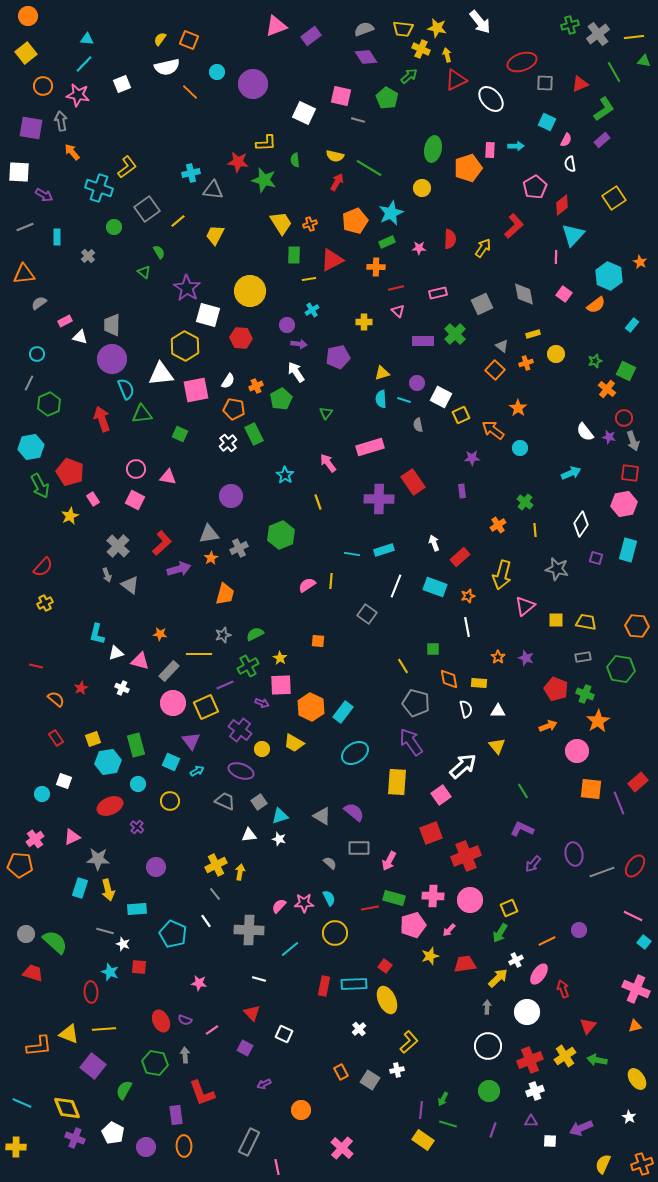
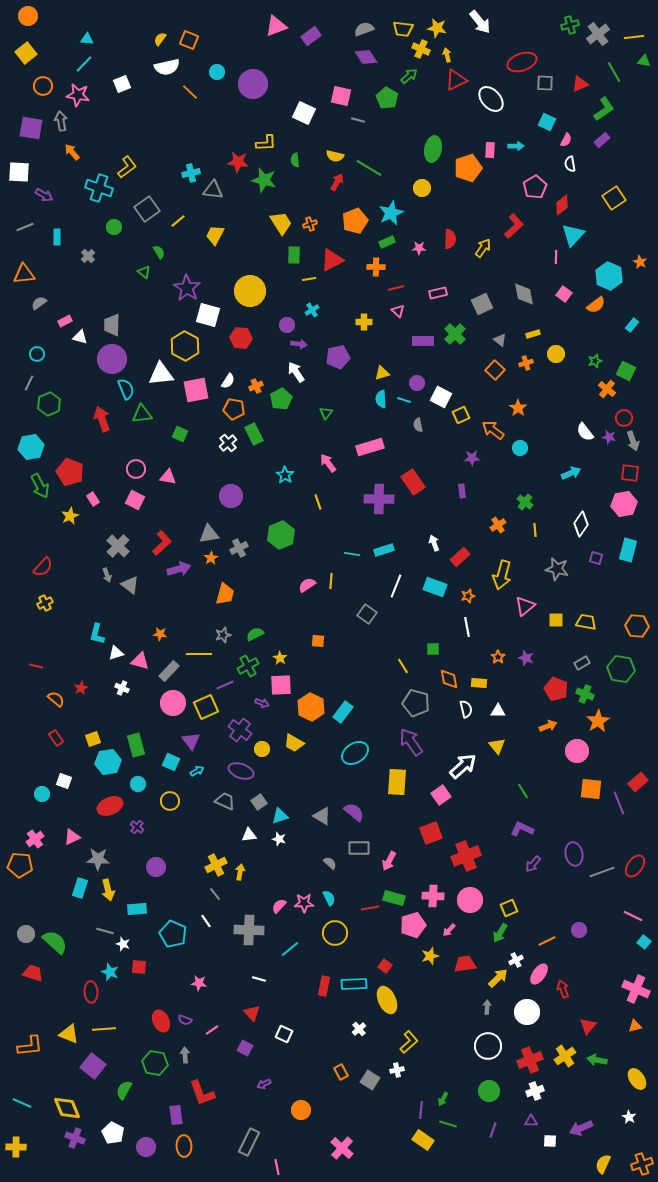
gray triangle at (502, 346): moved 2 px left, 6 px up
gray rectangle at (583, 657): moved 1 px left, 6 px down; rotated 21 degrees counterclockwise
orange L-shape at (39, 1046): moved 9 px left
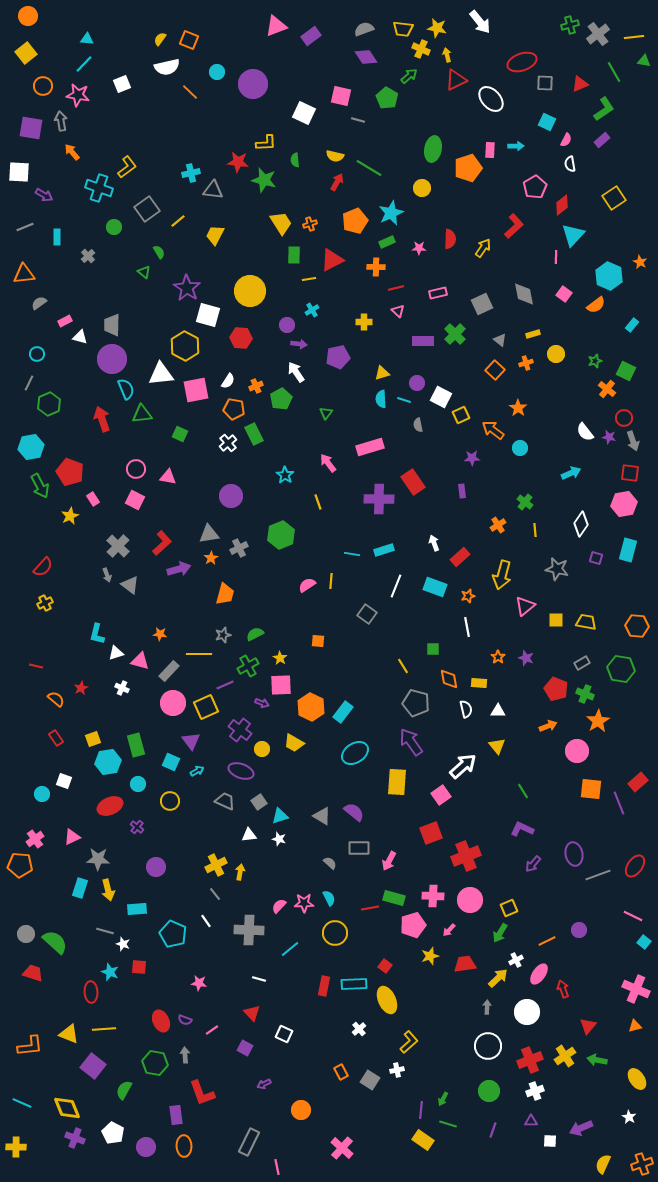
gray line at (602, 872): moved 4 px left, 3 px down
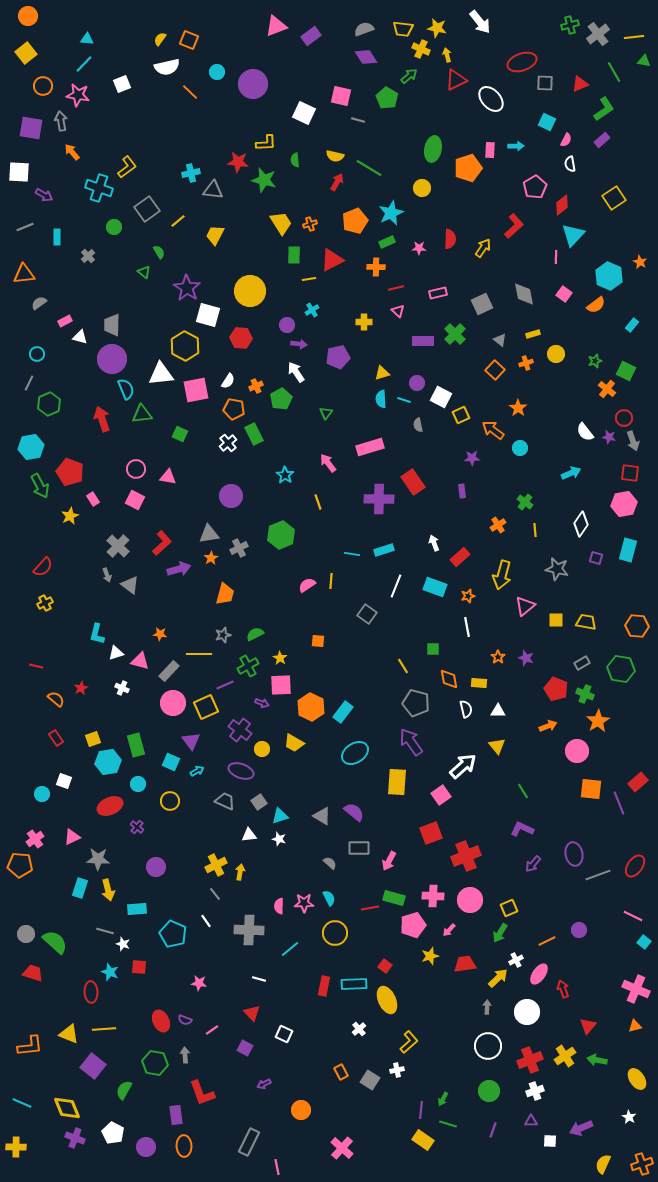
pink semicircle at (279, 906): rotated 42 degrees counterclockwise
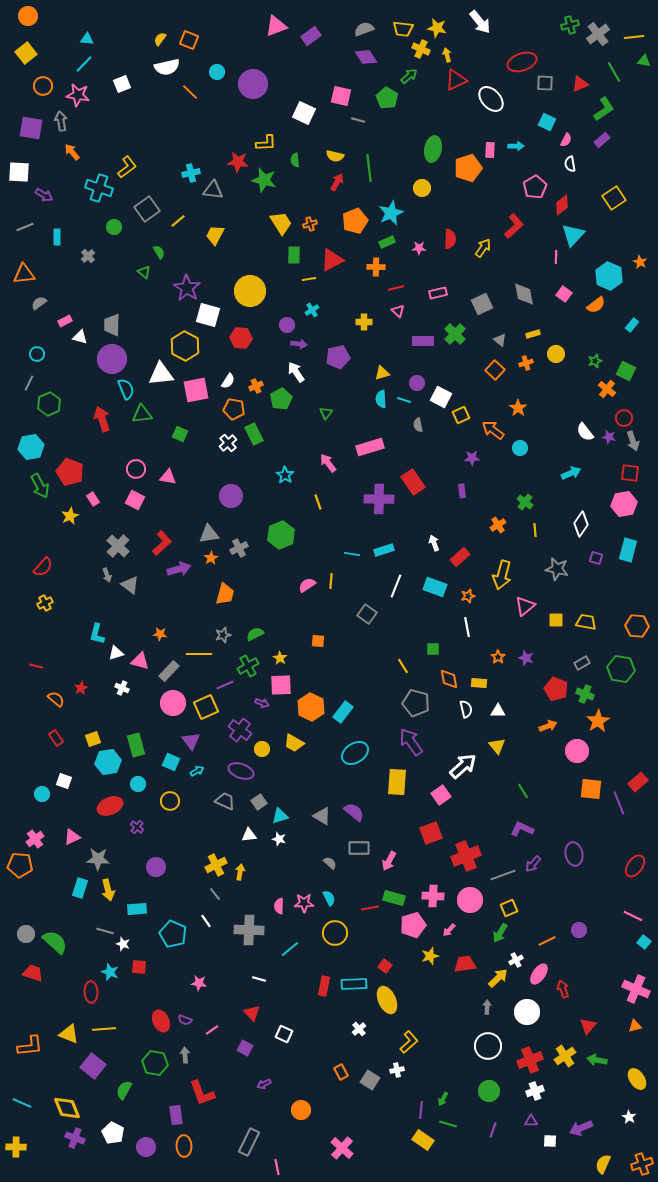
green line at (369, 168): rotated 52 degrees clockwise
gray line at (598, 875): moved 95 px left
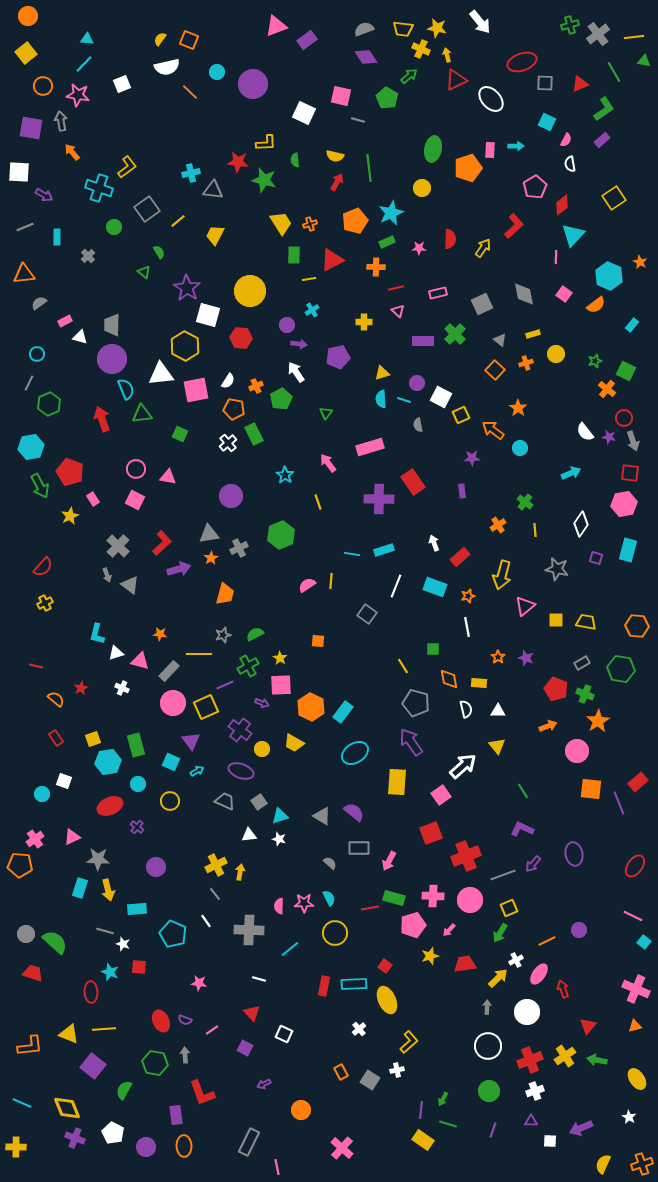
purple rectangle at (311, 36): moved 4 px left, 4 px down
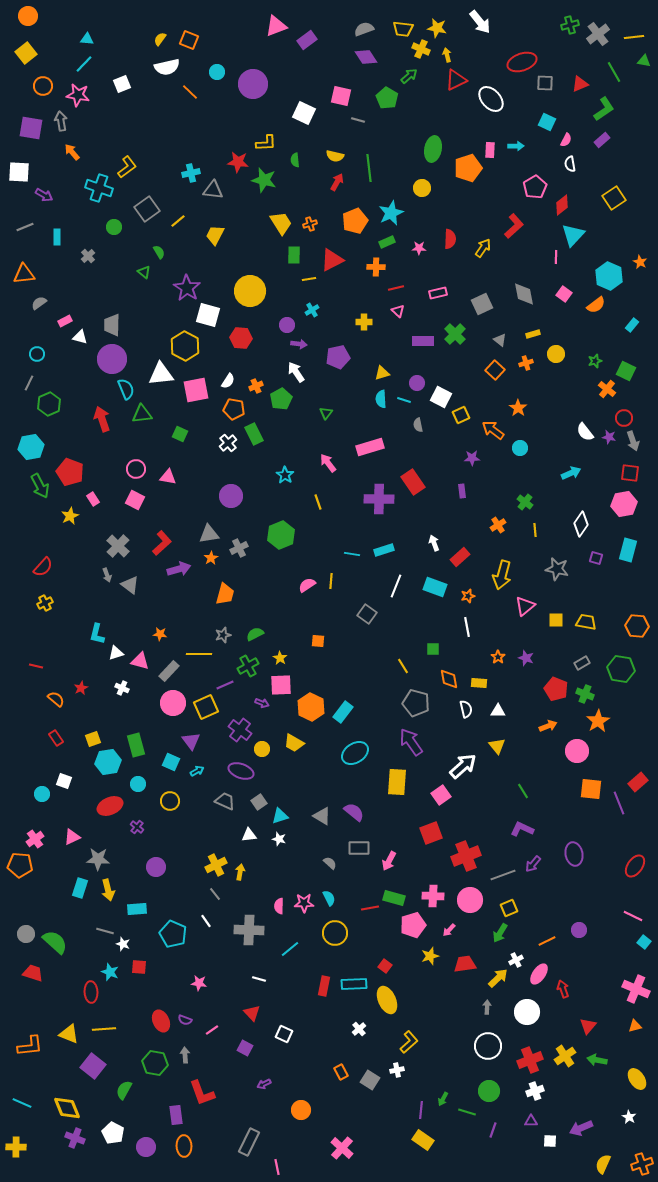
green line at (448, 1124): moved 19 px right, 12 px up
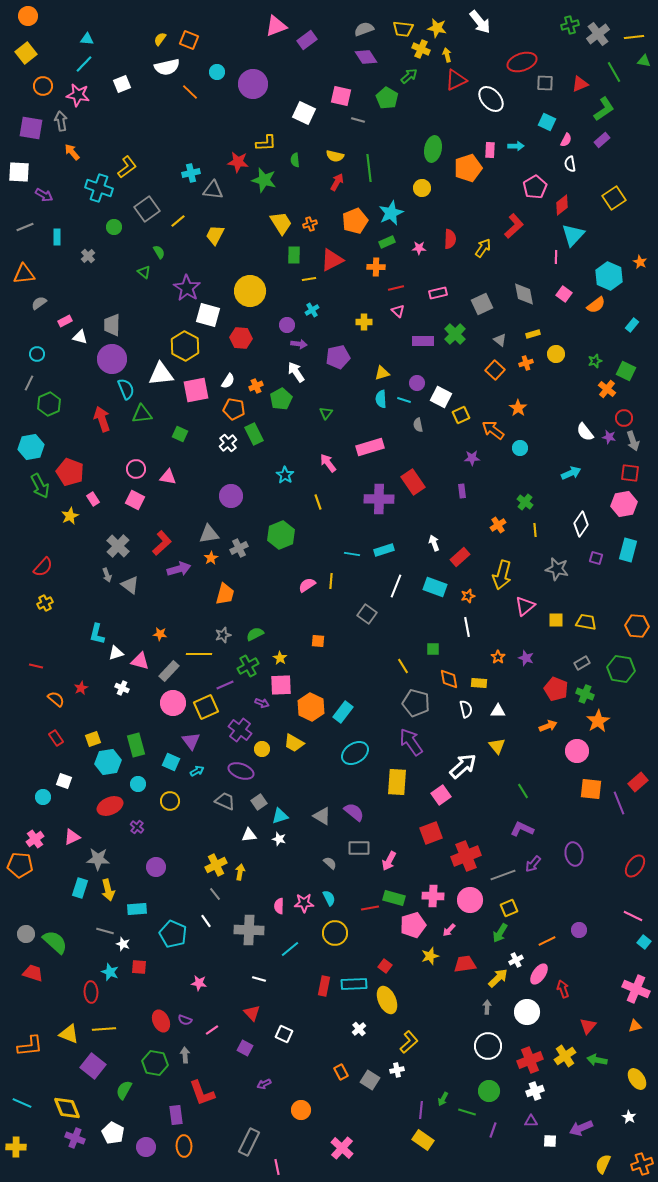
cyan circle at (42, 794): moved 1 px right, 3 px down
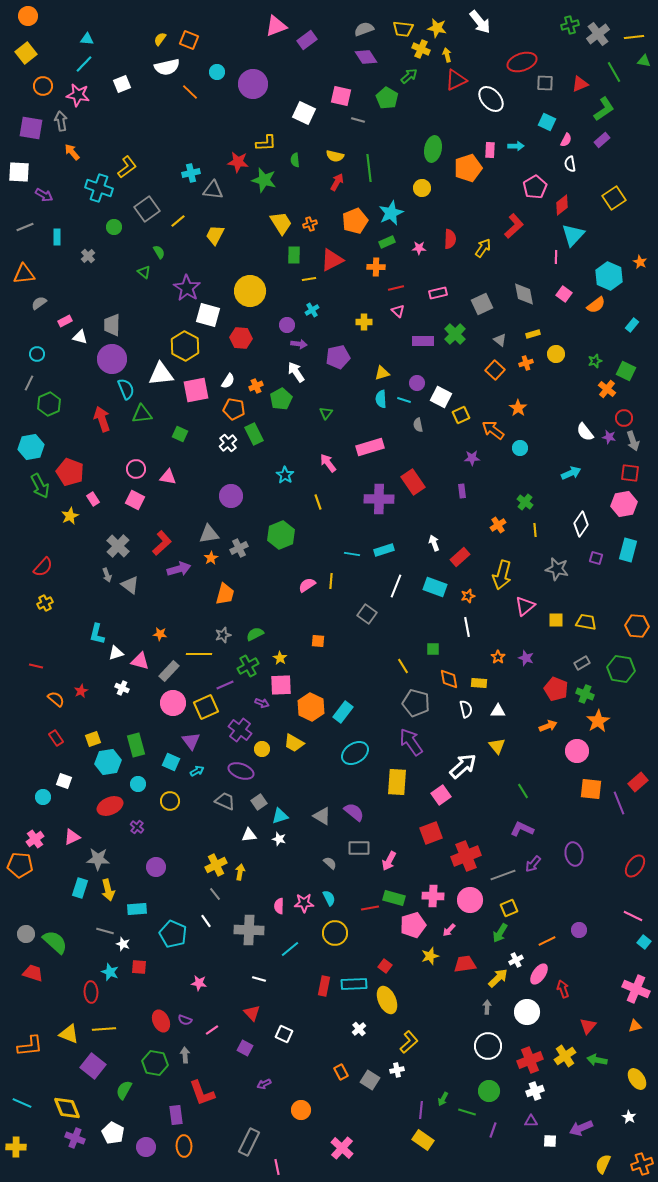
red star at (81, 688): moved 3 px down
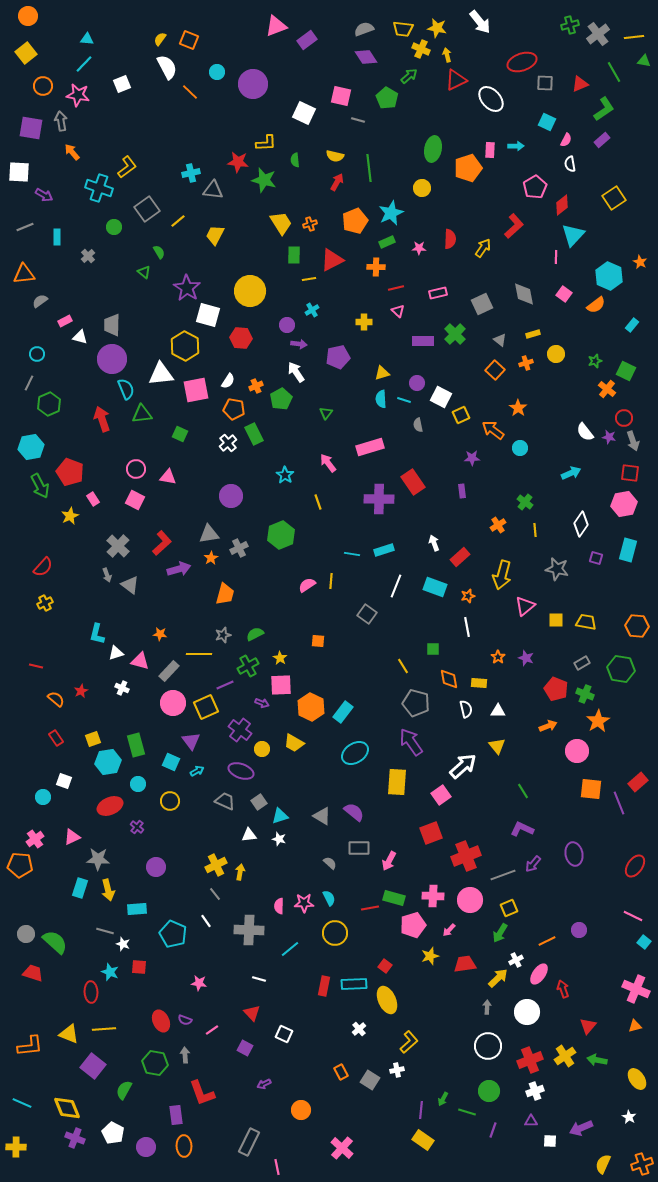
white semicircle at (167, 67): rotated 105 degrees counterclockwise
gray semicircle at (39, 303): moved 1 px right, 2 px up
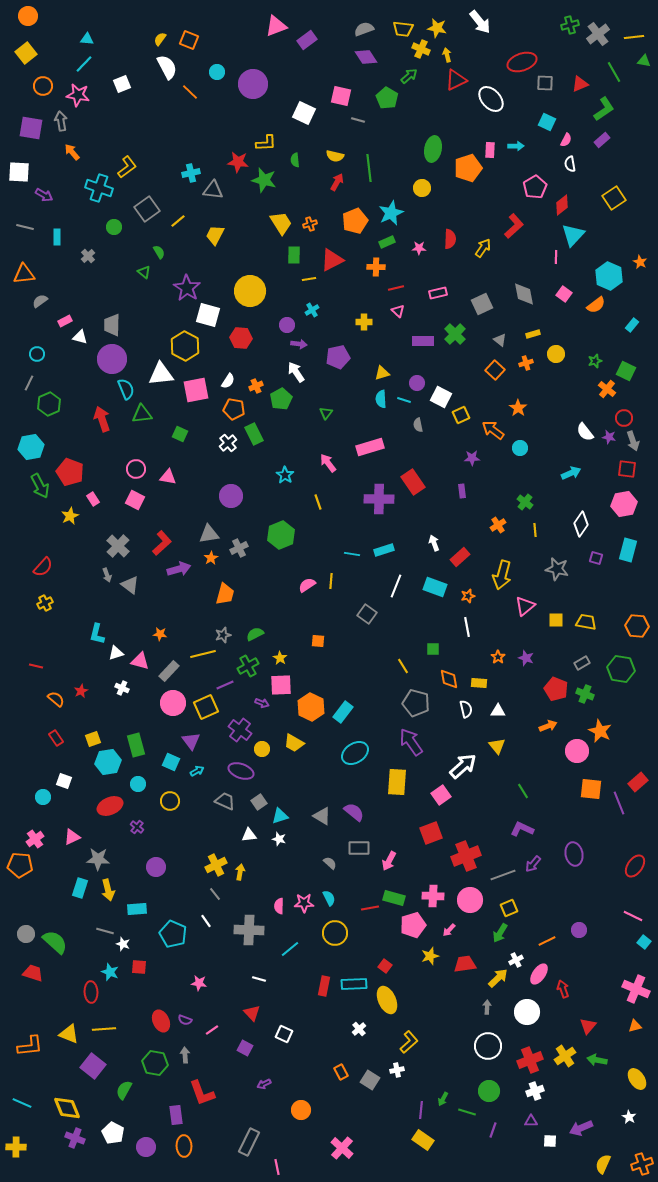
gray line at (25, 227): rotated 36 degrees clockwise
red square at (630, 473): moved 3 px left, 4 px up
yellow line at (199, 654): moved 4 px right; rotated 15 degrees counterclockwise
orange star at (598, 721): moved 2 px right, 10 px down; rotated 15 degrees counterclockwise
